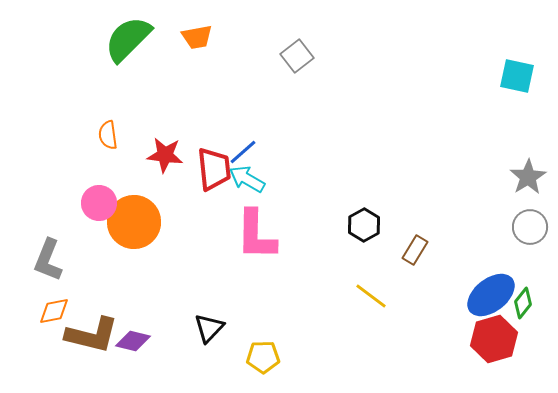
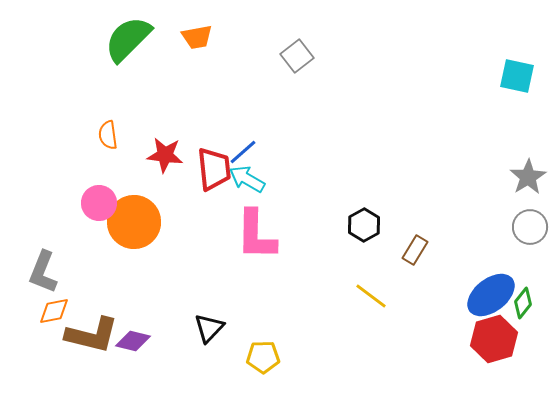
gray L-shape: moved 5 px left, 12 px down
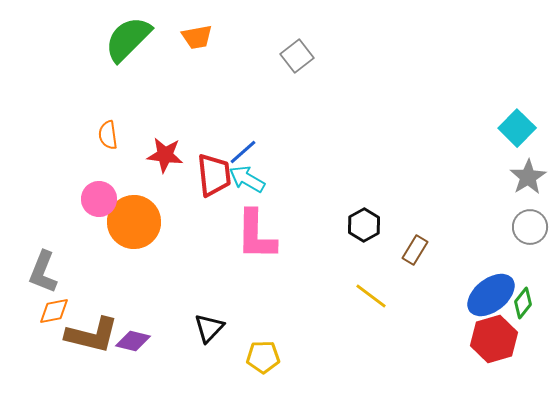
cyan square: moved 52 px down; rotated 33 degrees clockwise
red trapezoid: moved 6 px down
pink circle: moved 4 px up
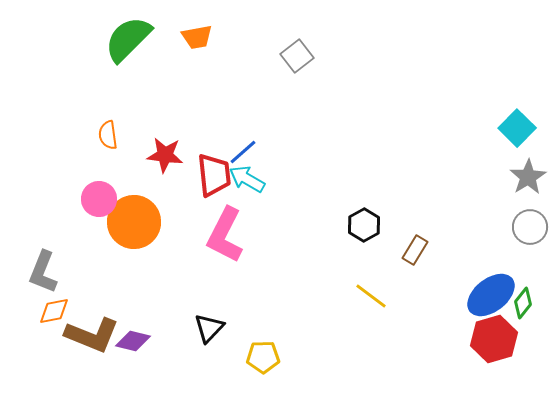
pink L-shape: moved 31 px left; rotated 26 degrees clockwise
brown L-shape: rotated 8 degrees clockwise
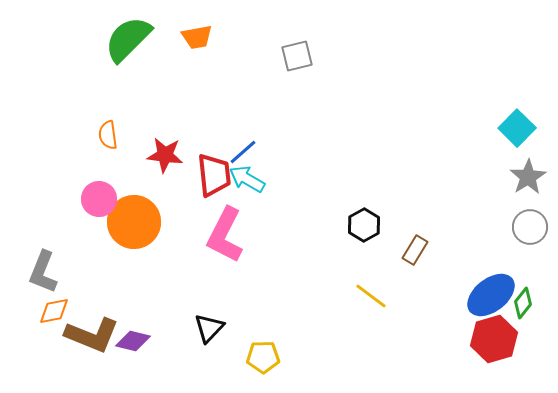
gray square: rotated 24 degrees clockwise
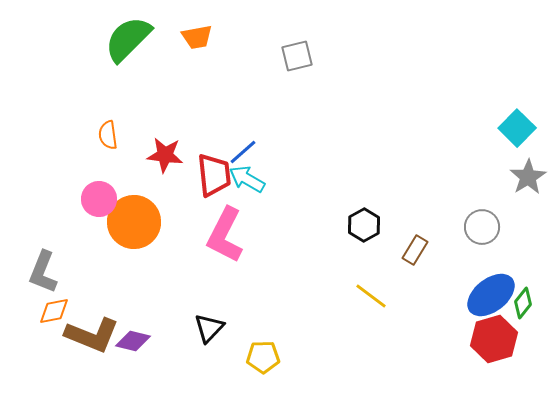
gray circle: moved 48 px left
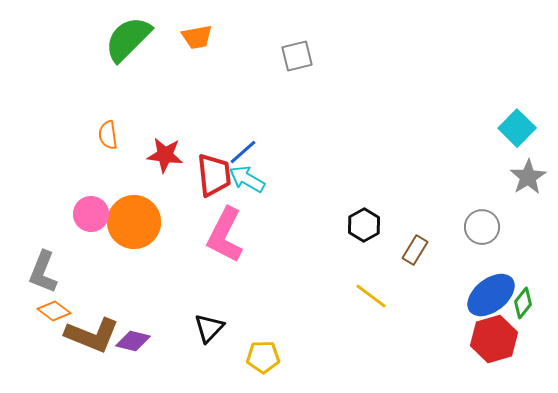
pink circle: moved 8 px left, 15 px down
orange diamond: rotated 48 degrees clockwise
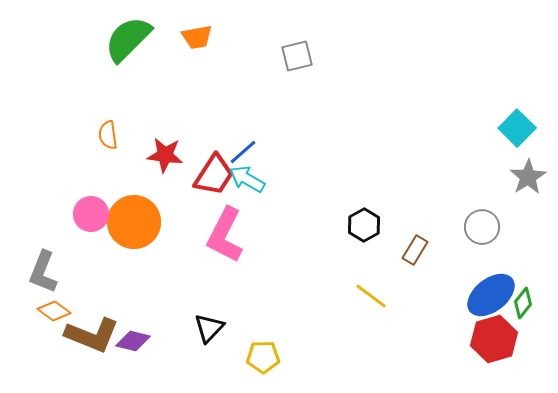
red trapezoid: rotated 39 degrees clockwise
